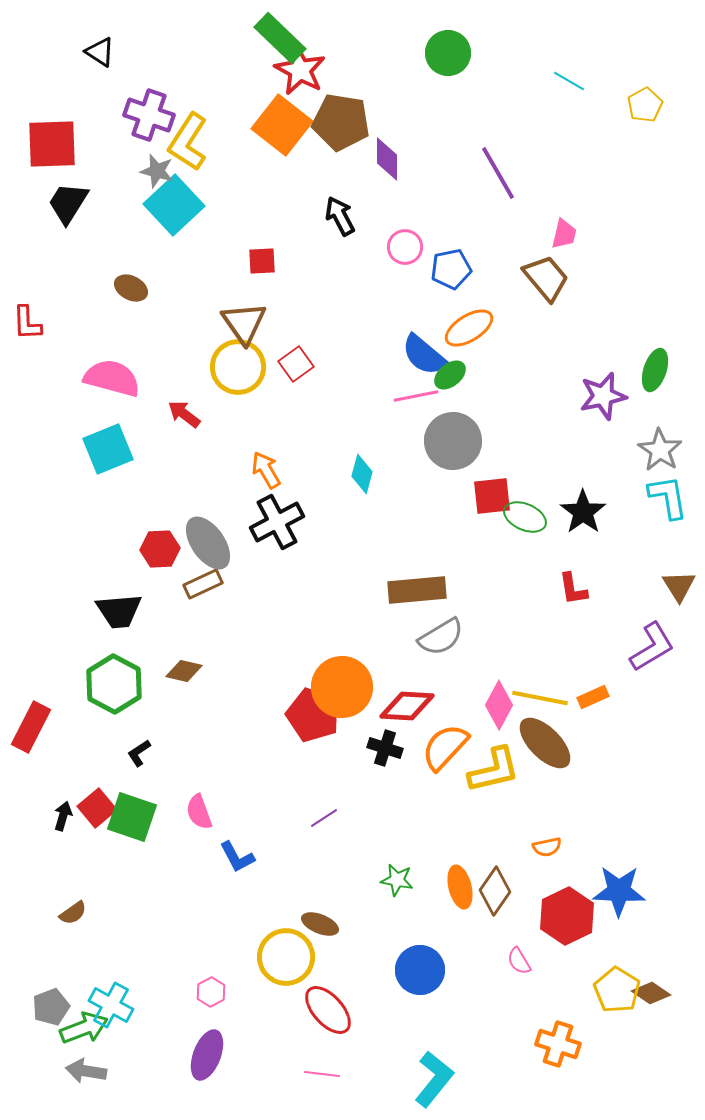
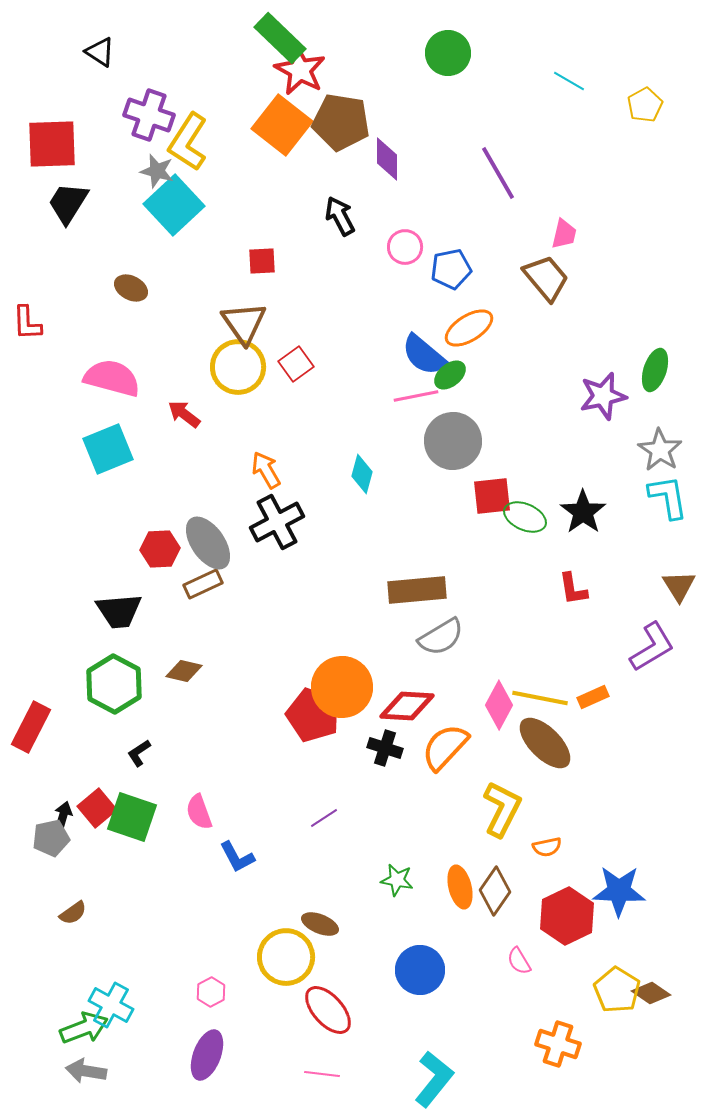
yellow L-shape at (494, 770): moved 8 px right, 39 px down; rotated 50 degrees counterclockwise
gray pentagon at (51, 1007): moved 169 px up; rotated 9 degrees clockwise
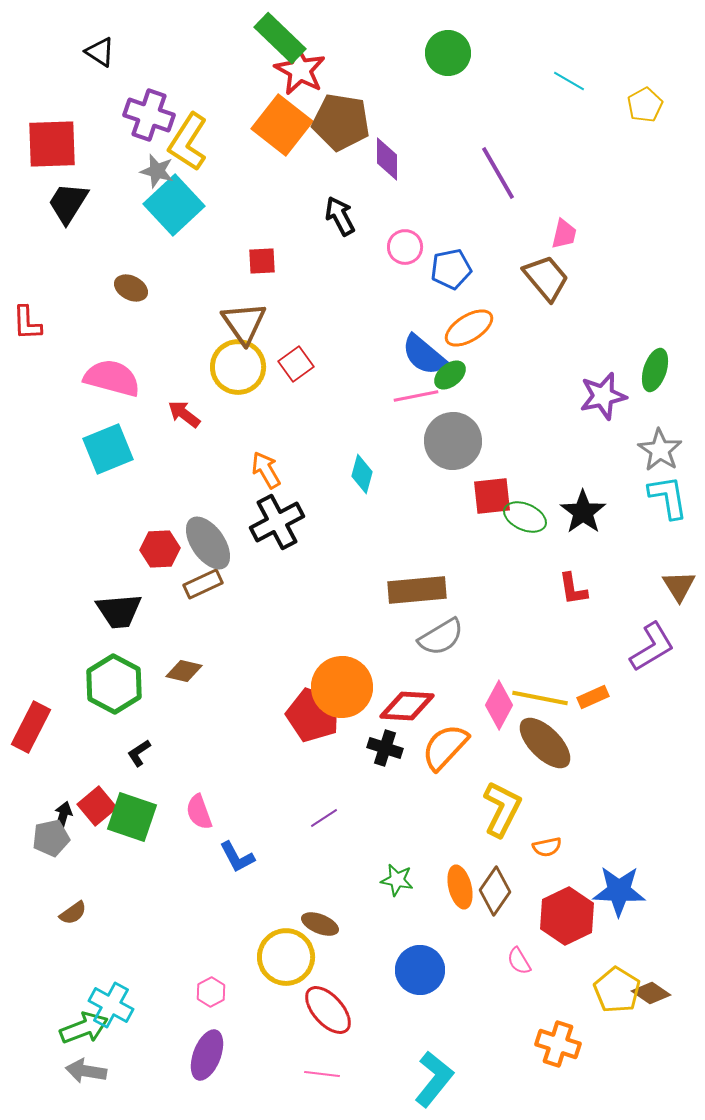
red square at (97, 808): moved 2 px up
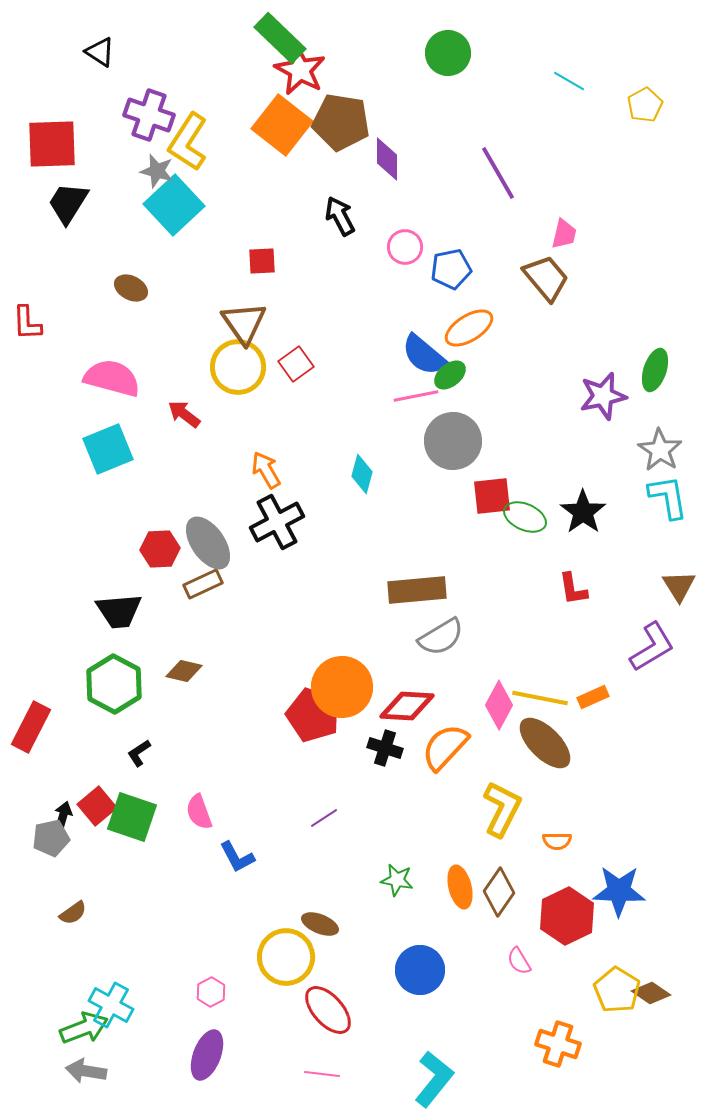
orange semicircle at (547, 847): moved 10 px right, 6 px up; rotated 12 degrees clockwise
brown diamond at (495, 891): moved 4 px right, 1 px down
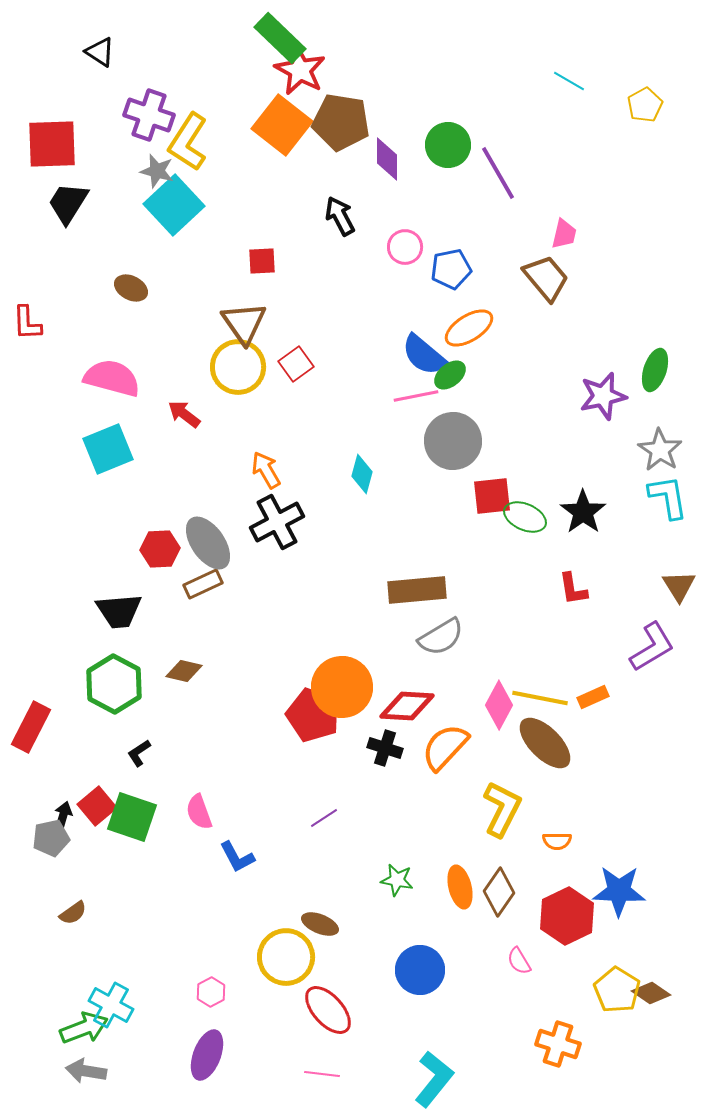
green circle at (448, 53): moved 92 px down
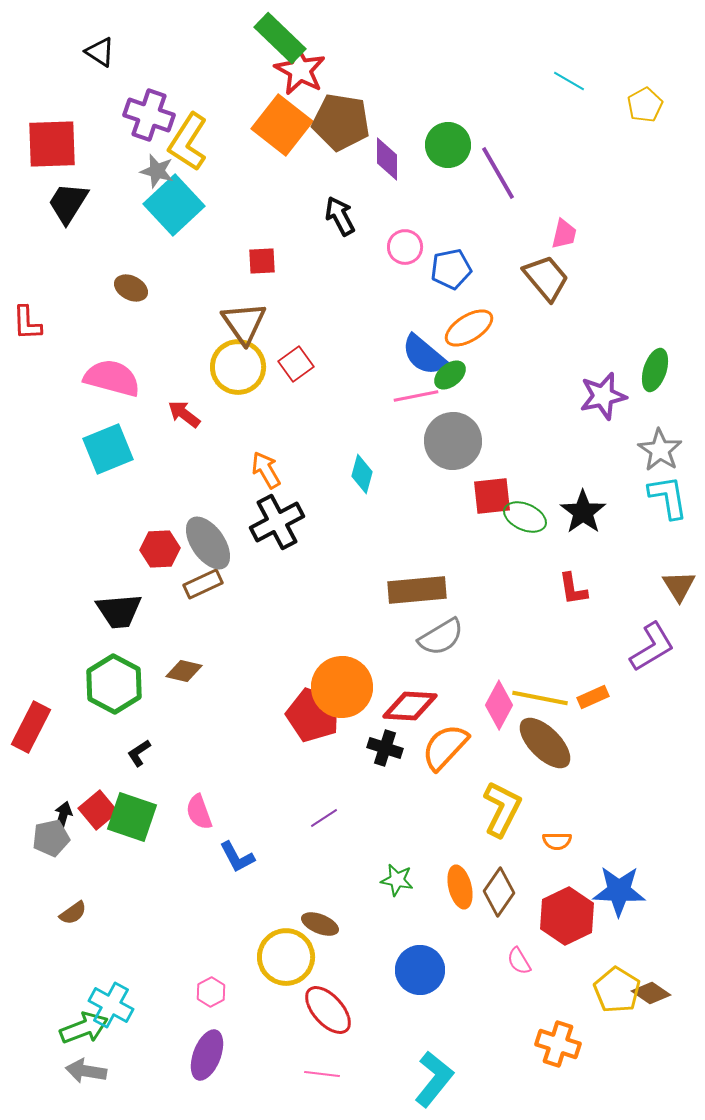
red diamond at (407, 706): moved 3 px right
red square at (97, 806): moved 1 px right, 4 px down
